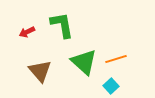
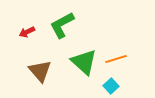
green L-shape: rotated 108 degrees counterclockwise
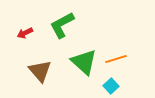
red arrow: moved 2 px left, 1 px down
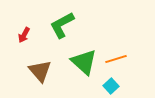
red arrow: moved 1 px left, 2 px down; rotated 35 degrees counterclockwise
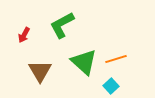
brown triangle: rotated 10 degrees clockwise
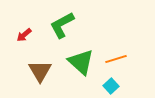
red arrow: rotated 21 degrees clockwise
green triangle: moved 3 px left
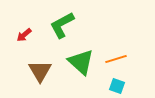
cyan square: moved 6 px right; rotated 28 degrees counterclockwise
